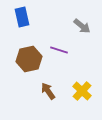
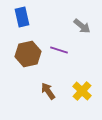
brown hexagon: moved 1 px left, 5 px up
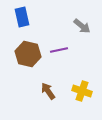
purple line: rotated 30 degrees counterclockwise
brown hexagon: rotated 25 degrees clockwise
yellow cross: rotated 24 degrees counterclockwise
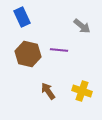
blue rectangle: rotated 12 degrees counterclockwise
purple line: rotated 18 degrees clockwise
